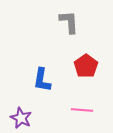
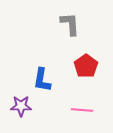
gray L-shape: moved 1 px right, 2 px down
purple star: moved 12 px up; rotated 25 degrees counterclockwise
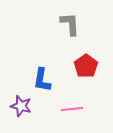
purple star: rotated 15 degrees clockwise
pink line: moved 10 px left, 1 px up; rotated 10 degrees counterclockwise
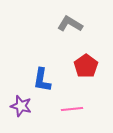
gray L-shape: rotated 55 degrees counterclockwise
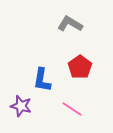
red pentagon: moved 6 px left, 1 px down
pink line: rotated 40 degrees clockwise
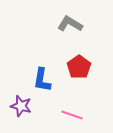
red pentagon: moved 1 px left
pink line: moved 6 px down; rotated 15 degrees counterclockwise
